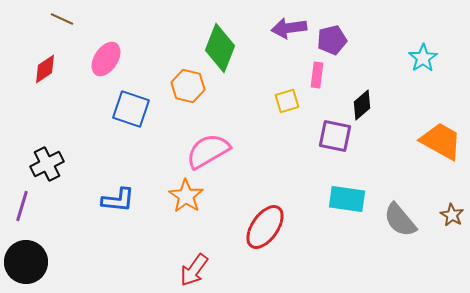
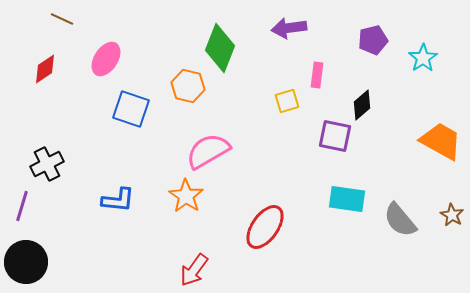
purple pentagon: moved 41 px right
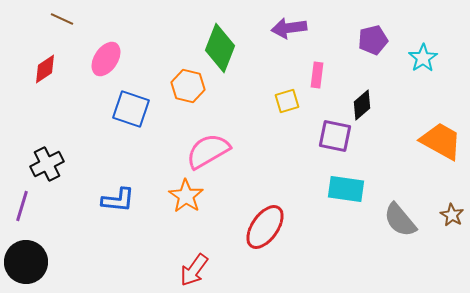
cyan rectangle: moved 1 px left, 10 px up
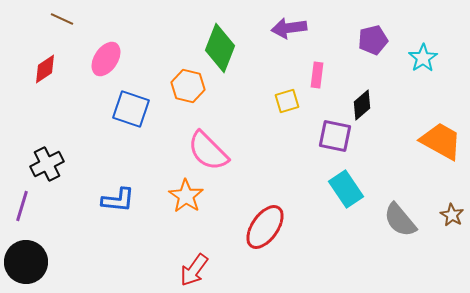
pink semicircle: rotated 105 degrees counterclockwise
cyan rectangle: rotated 48 degrees clockwise
